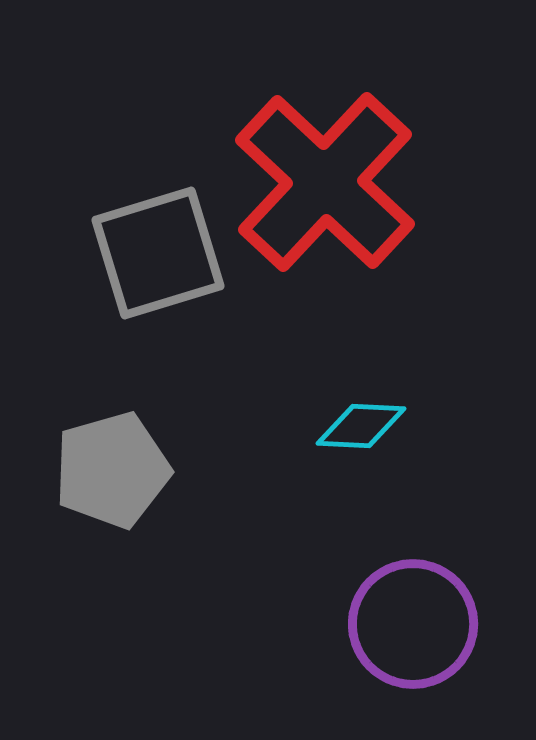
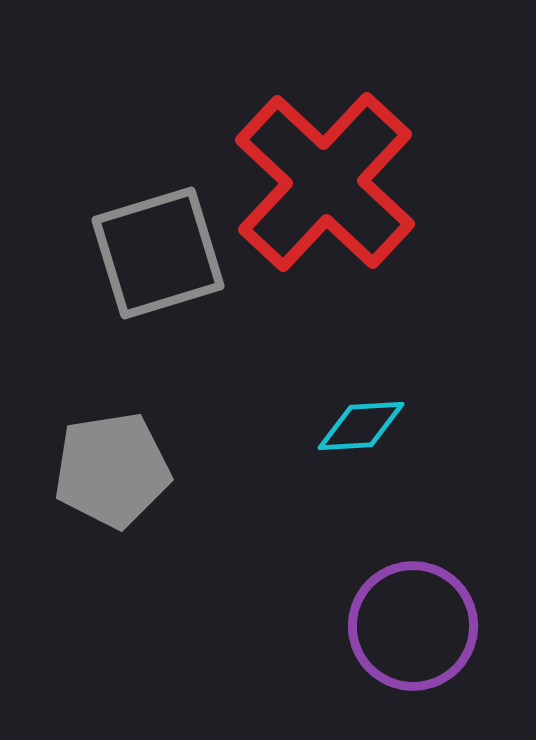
cyan diamond: rotated 6 degrees counterclockwise
gray pentagon: rotated 7 degrees clockwise
purple circle: moved 2 px down
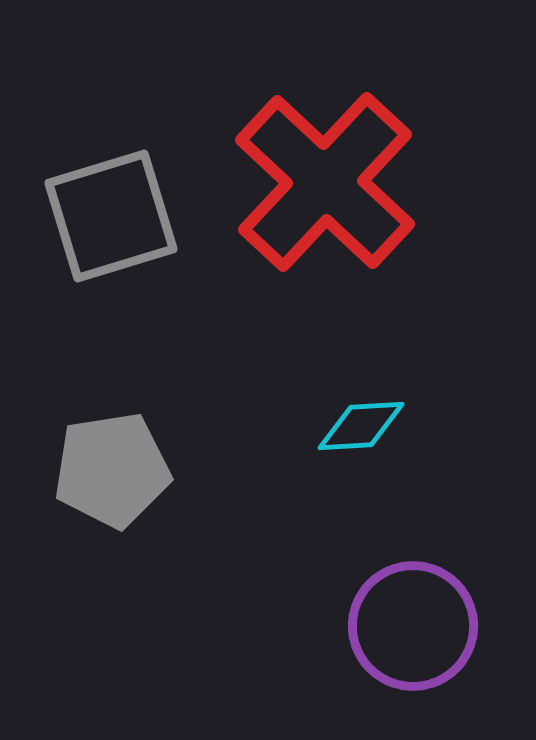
gray square: moved 47 px left, 37 px up
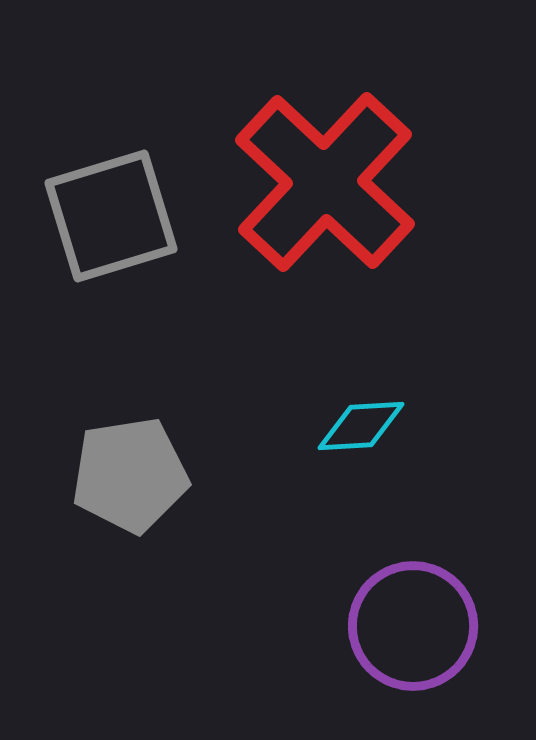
gray pentagon: moved 18 px right, 5 px down
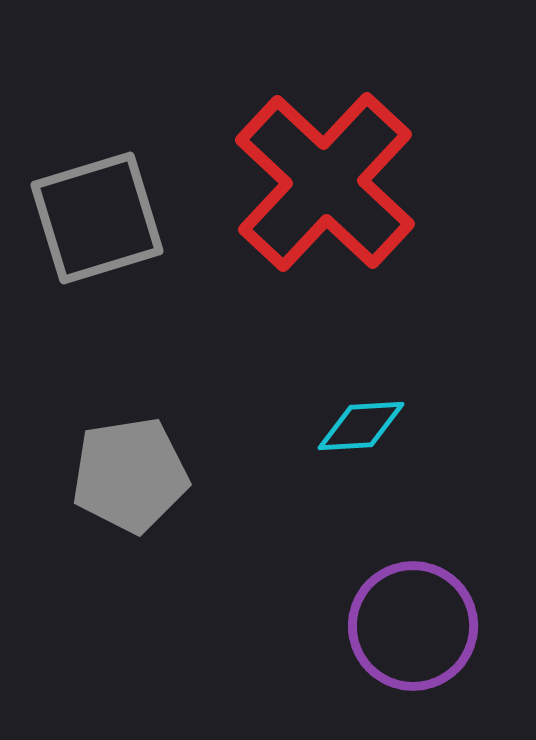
gray square: moved 14 px left, 2 px down
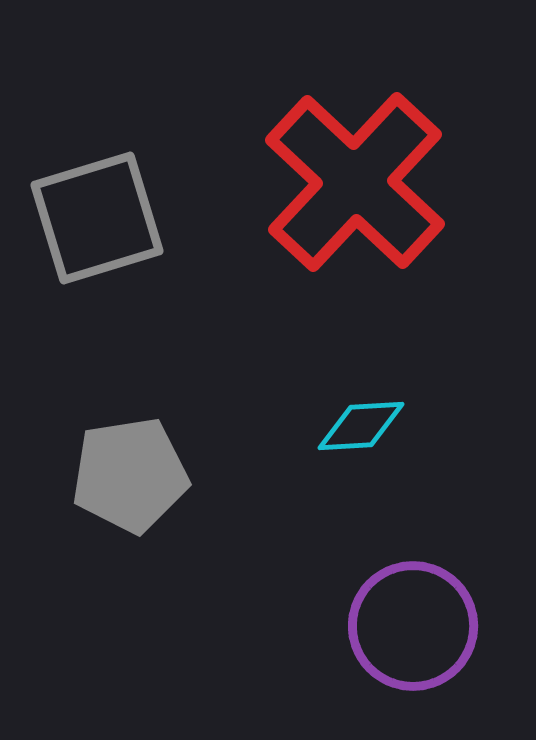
red cross: moved 30 px right
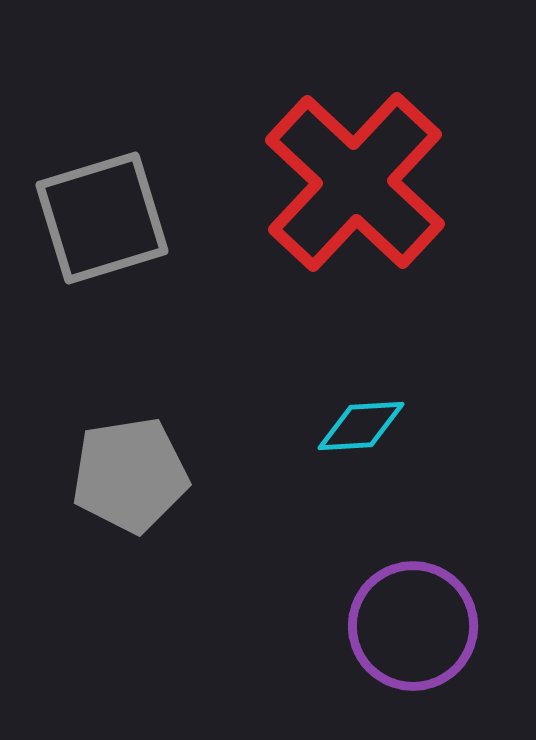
gray square: moved 5 px right
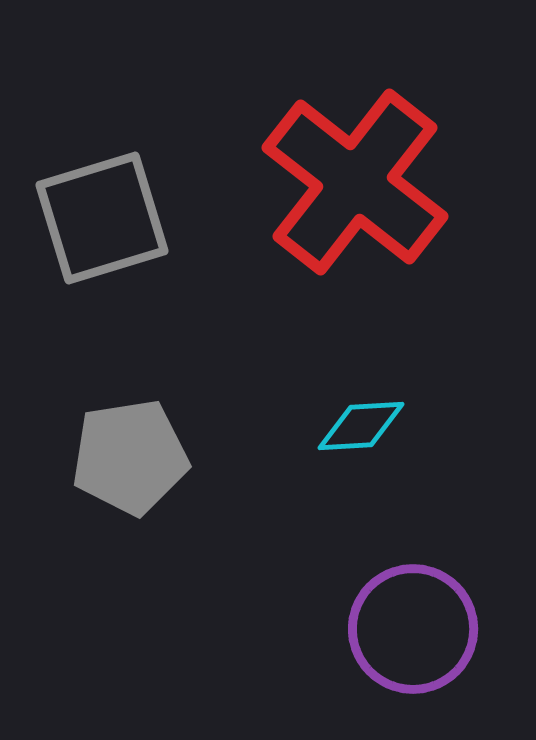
red cross: rotated 5 degrees counterclockwise
gray pentagon: moved 18 px up
purple circle: moved 3 px down
